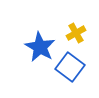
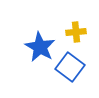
yellow cross: moved 1 px up; rotated 24 degrees clockwise
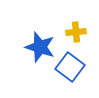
blue star: rotated 12 degrees counterclockwise
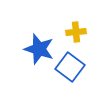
blue star: moved 1 px left, 2 px down
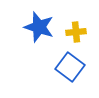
blue star: moved 22 px up
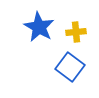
blue star: rotated 12 degrees clockwise
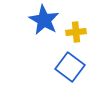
blue star: moved 5 px right, 7 px up
